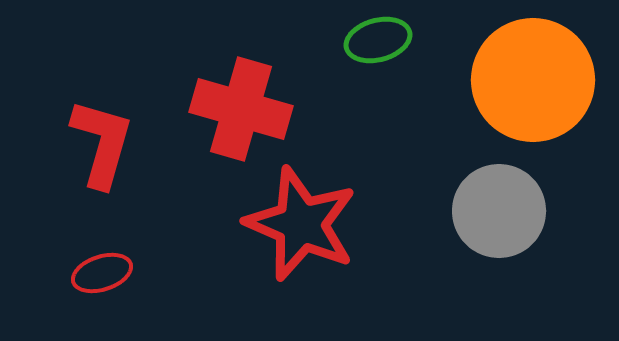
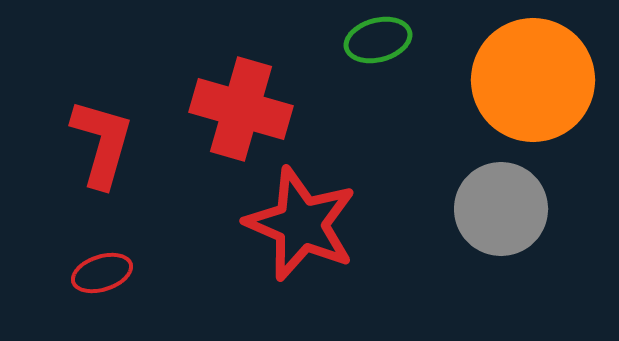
gray circle: moved 2 px right, 2 px up
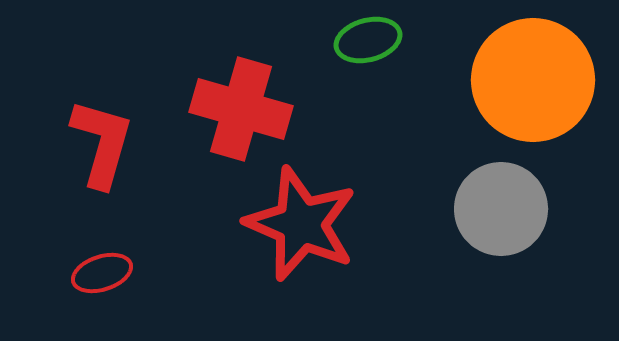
green ellipse: moved 10 px left
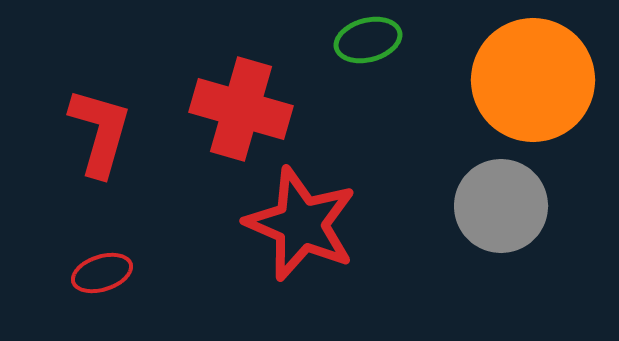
red L-shape: moved 2 px left, 11 px up
gray circle: moved 3 px up
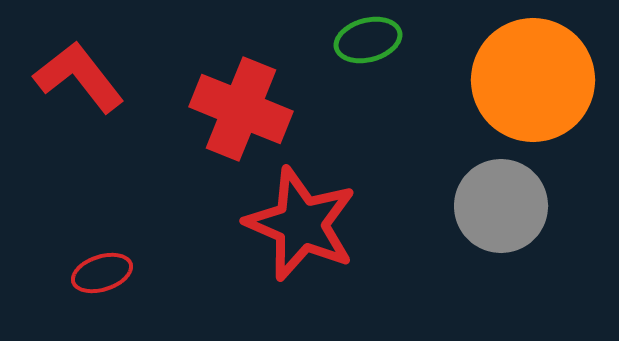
red cross: rotated 6 degrees clockwise
red L-shape: moved 21 px left, 55 px up; rotated 54 degrees counterclockwise
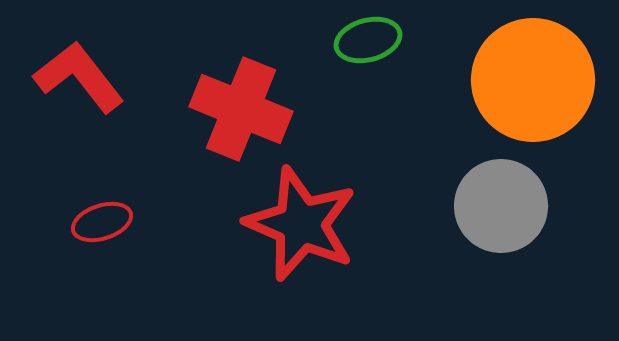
red ellipse: moved 51 px up
